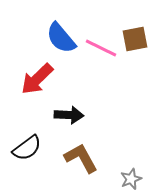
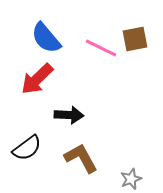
blue semicircle: moved 15 px left
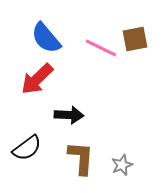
brown L-shape: rotated 33 degrees clockwise
gray star: moved 9 px left, 14 px up
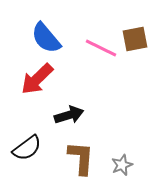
black arrow: rotated 20 degrees counterclockwise
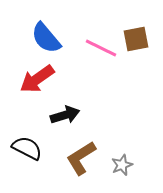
brown square: moved 1 px right
red arrow: rotated 9 degrees clockwise
black arrow: moved 4 px left
black semicircle: rotated 116 degrees counterclockwise
brown L-shape: rotated 126 degrees counterclockwise
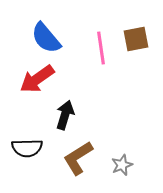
pink line: rotated 56 degrees clockwise
black arrow: rotated 56 degrees counterclockwise
black semicircle: rotated 152 degrees clockwise
brown L-shape: moved 3 px left
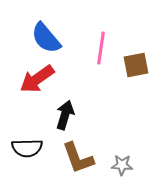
brown square: moved 26 px down
pink line: rotated 16 degrees clockwise
brown L-shape: rotated 78 degrees counterclockwise
gray star: rotated 25 degrees clockwise
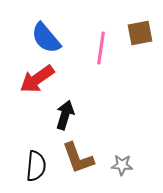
brown square: moved 4 px right, 32 px up
black semicircle: moved 9 px right, 18 px down; rotated 84 degrees counterclockwise
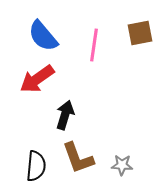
blue semicircle: moved 3 px left, 2 px up
pink line: moved 7 px left, 3 px up
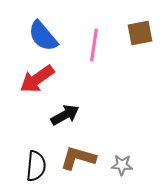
black arrow: rotated 44 degrees clockwise
brown L-shape: rotated 126 degrees clockwise
